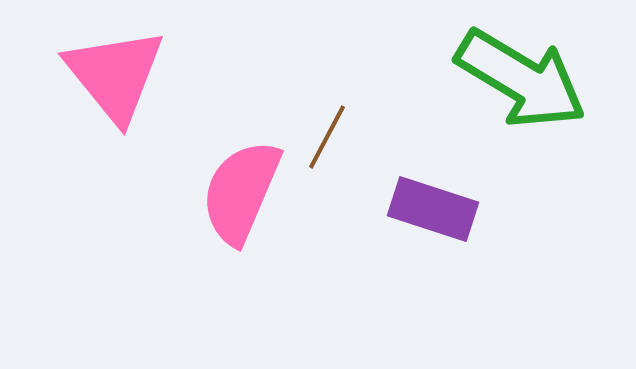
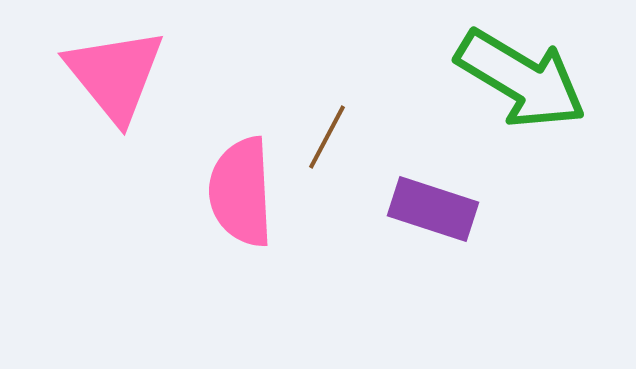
pink semicircle: rotated 26 degrees counterclockwise
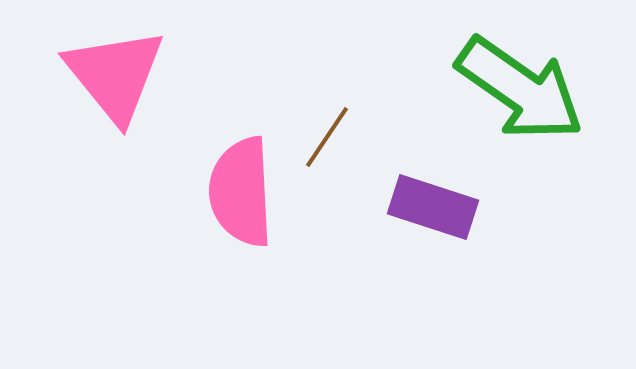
green arrow: moved 1 px left, 10 px down; rotated 4 degrees clockwise
brown line: rotated 6 degrees clockwise
purple rectangle: moved 2 px up
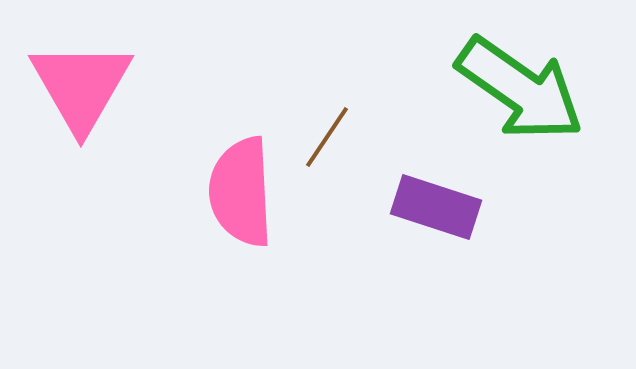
pink triangle: moved 34 px left, 11 px down; rotated 9 degrees clockwise
purple rectangle: moved 3 px right
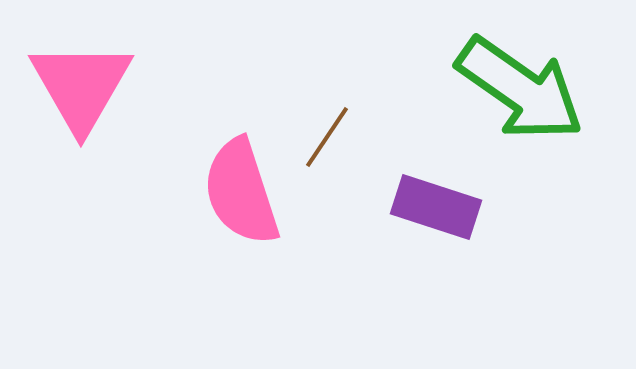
pink semicircle: rotated 15 degrees counterclockwise
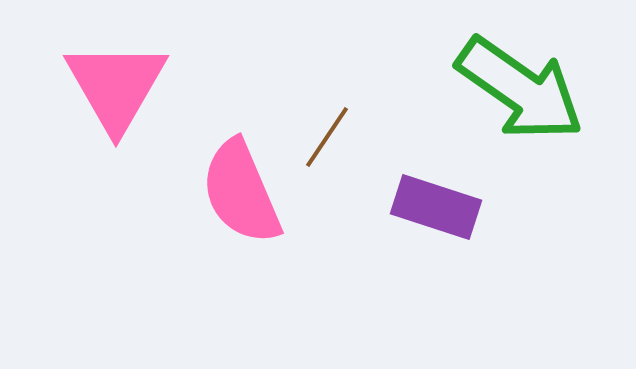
pink triangle: moved 35 px right
pink semicircle: rotated 5 degrees counterclockwise
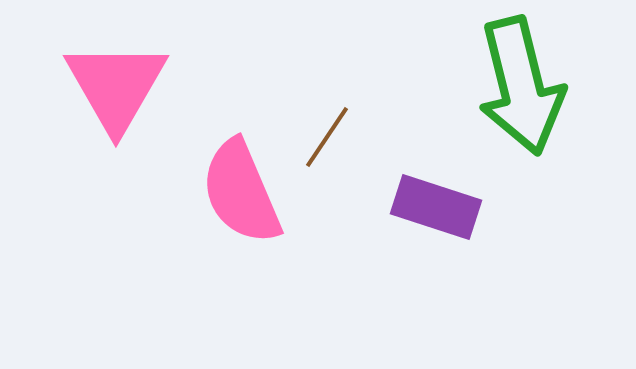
green arrow: moved 1 px right, 3 px up; rotated 41 degrees clockwise
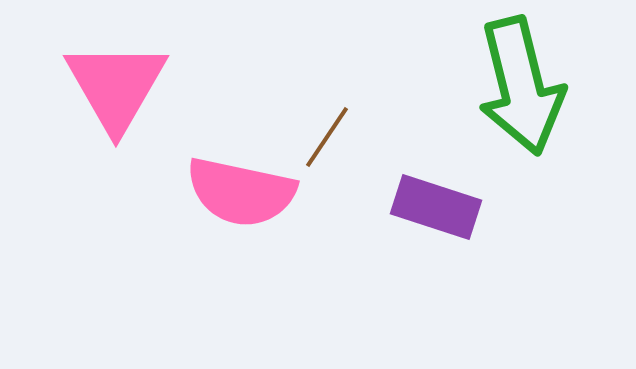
pink semicircle: rotated 55 degrees counterclockwise
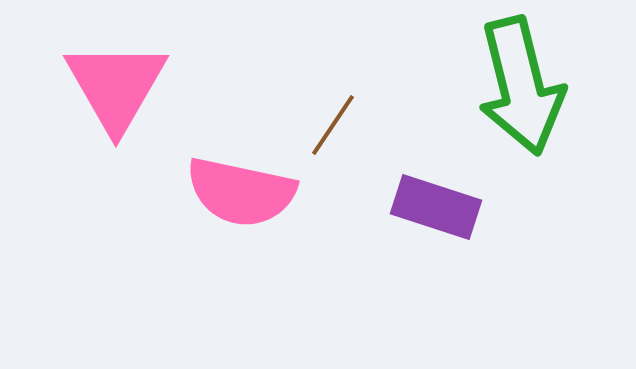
brown line: moved 6 px right, 12 px up
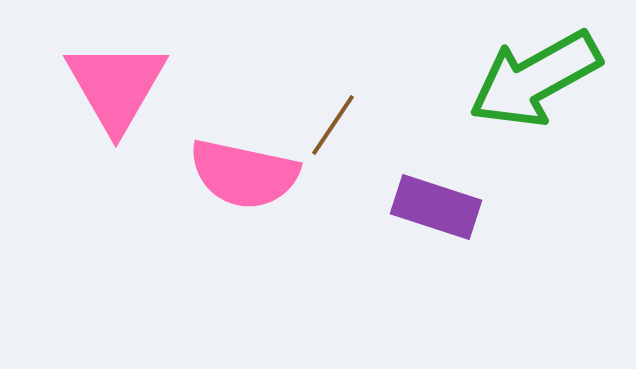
green arrow: moved 14 px right, 7 px up; rotated 75 degrees clockwise
pink semicircle: moved 3 px right, 18 px up
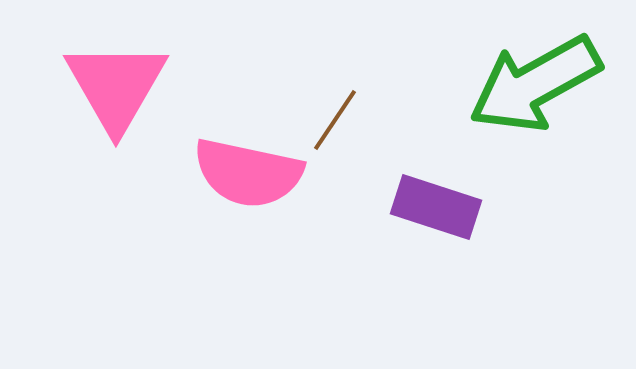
green arrow: moved 5 px down
brown line: moved 2 px right, 5 px up
pink semicircle: moved 4 px right, 1 px up
